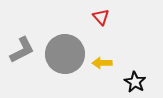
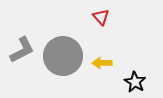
gray circle: moved 2 px left, 2 px down
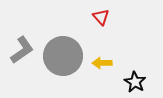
gray L-shape: rotated 8 degrees counterclockwise
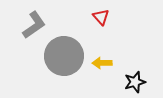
gray L-shape: moved 12 px right, 25 px up
gray circle: moved 1 px right
black star: rotated 25 degrees clockwise
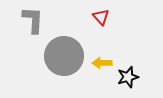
gray L-shape: moved 1 px left, 5 px up; rotated 52 degrees counterclockwise
black star: moved 7 px left, 5 px up
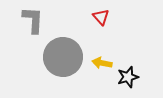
gray circle: moved 1 px left, 1 px down
yellow arrow: rotated 12 degrees clockwise
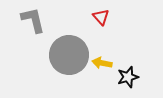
gray L-shape: rotated 16 degrees counterclockwise
gray circle: moved 6 px right, 2 px up
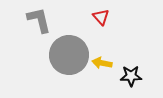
gray L-shape: moved 6 px right
black star: moved 3 px right, 1 px up; rotated 15 degrees clockwise
